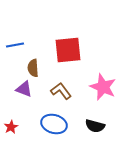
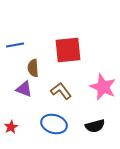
black semicircle: rotated 30 degrees counterclockwise
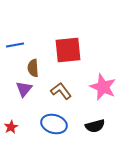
purple triangle: rotated 48 degrees clockwise
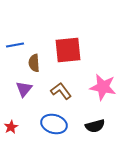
brown semicircle: moved 1 px right, 5 px up
pink star: rotated 12 degrees counterclockwise
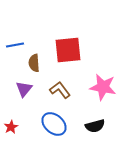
brown L-shape: moved 1 px left, 1 px up
blue ellipse: rotated 25 degrees clockwise
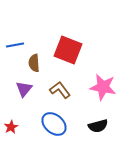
red square: rotated 28 degrees clockwise
black semicircle: moved 3 px right
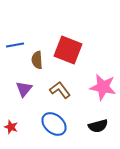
brown semicircle: moved 3 px right, 3 px up
red star: rotated 24 degrees counterclockwise
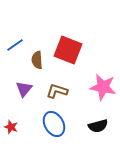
blue line: rotated 24 degrees counterclockwise
brown L-shape: moved 3 px left, 1 px down; rotated 35 degrees counterclockwise
blue ellipse: rotated 20 degrees clockwise
